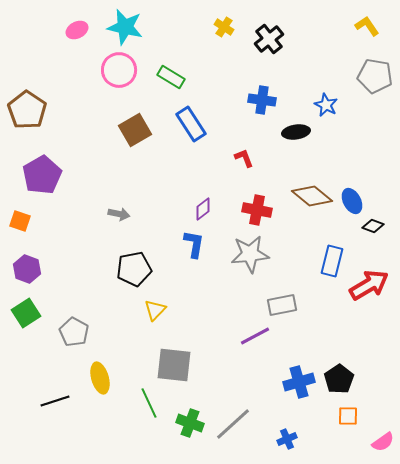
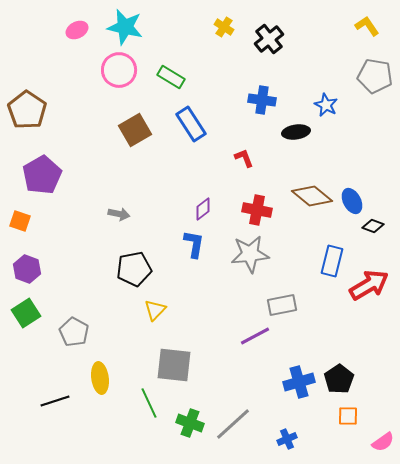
yellow ellipse at (100, 378): rotated 8 degrees clockwise
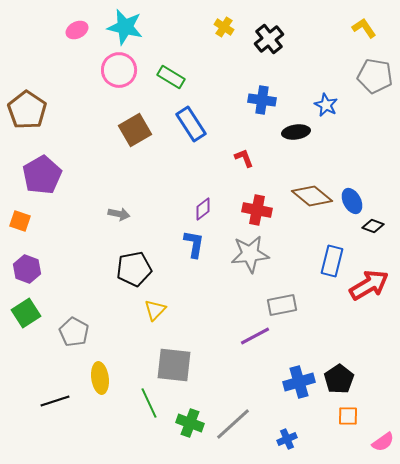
yellow L-shape at (367, 26): moved 3 px left, 2 px down
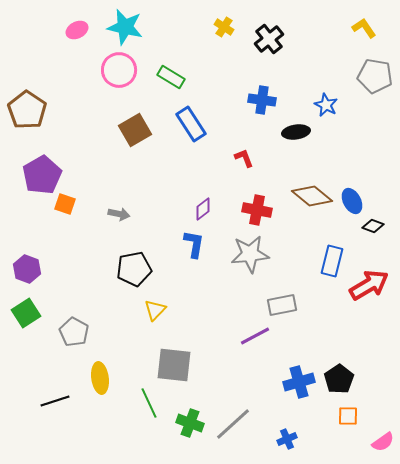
orange square at (20, 221): moved 45 px right, 17 px up
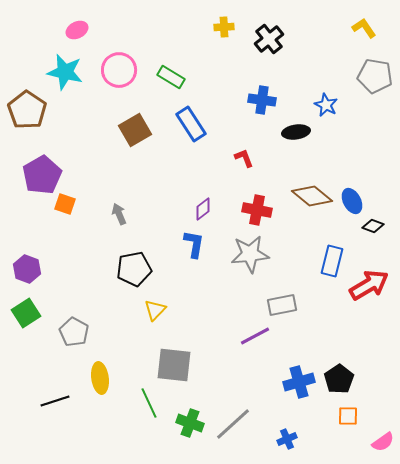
cyan star at (125, 27): moved 60 px left, 45 px down
yellow cross at (224, 27): rotated 36 degrees counterclockwise
gray arrow at (119, 214): rotated 125 degrees counterclockwise
